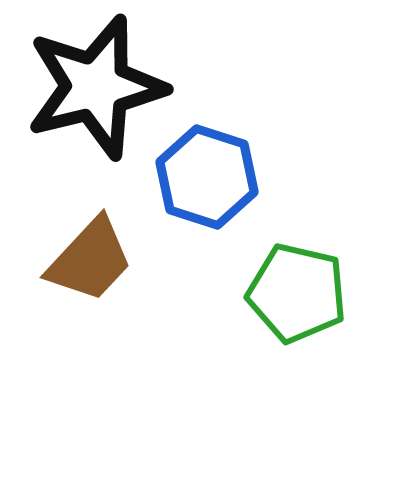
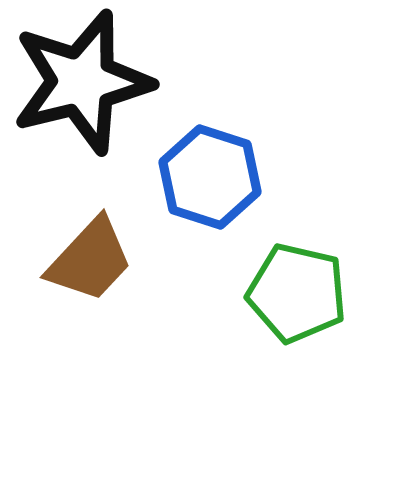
black star: moved 14 px left, 5 px up
blue hexagon: moved 3 px right
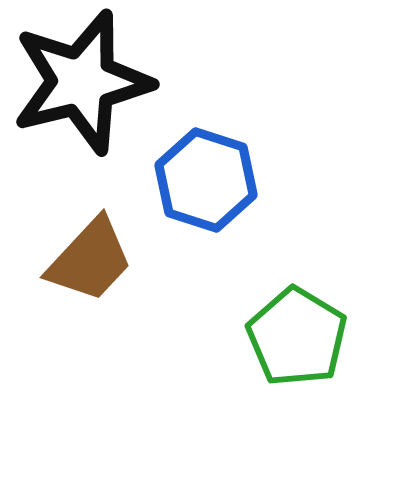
blue hexagon: moved 4 px left, 3 px down
green pentagon: moved 44 px down; rotated 18 degrees clockwise
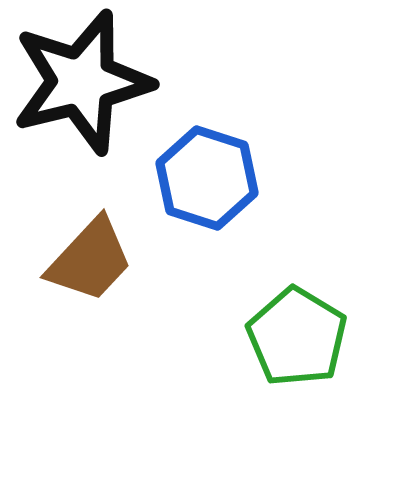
blue hexagon: moved 1 px right, 2 px up
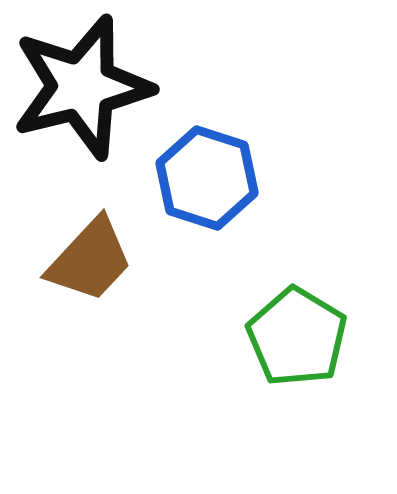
black star: moved 5 px down
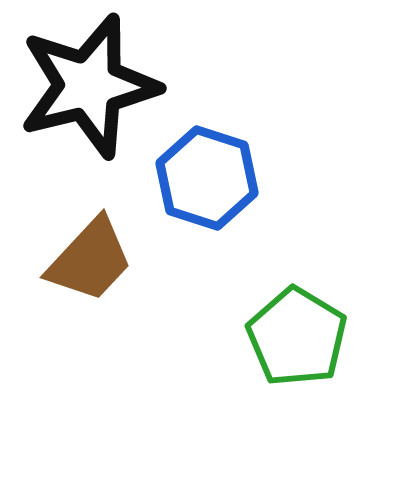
black star: moved 7 px right, 1 px up
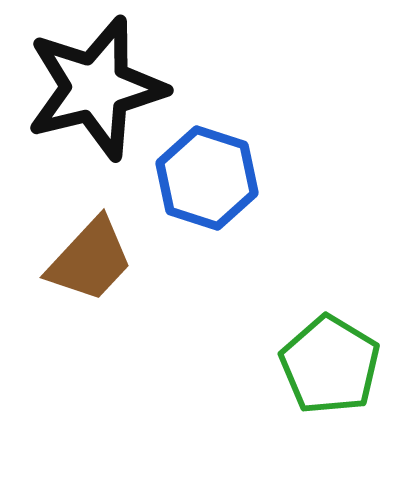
black star: moved 7 px right, 2 px down
green pentagon: moved 33 px right, 28 px down
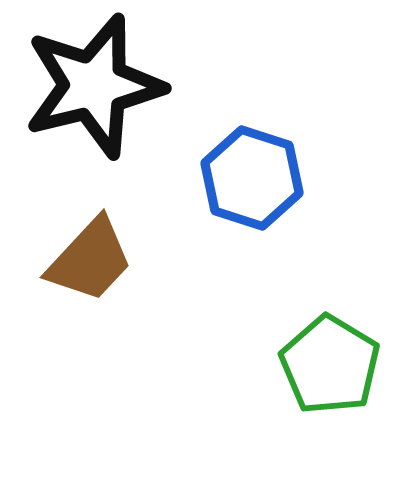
black star: moved 2 px left, 2 px up
blue hexagon: moved 45 px right
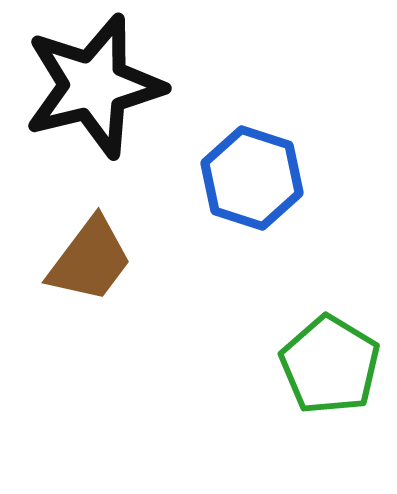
brown trapezoid: rotated 6 degrees counterclockwise
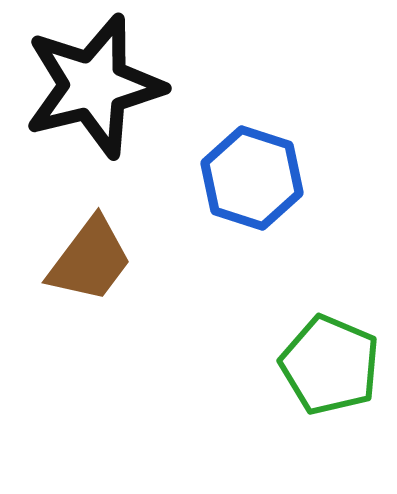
green pentagon: rotated 8 degrees counterclockwise
